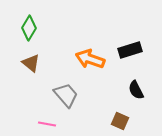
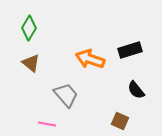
black semicircle: rotated 12 degrees counterclockwise
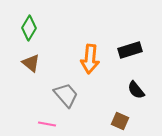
orange arrow: rotated 104 degrees counterclockwise
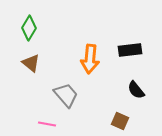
black rectangle: rotated 10 degrees clockwise
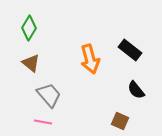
black rectangle: rotated 45 degrees clockwise
orange arrow: rotated 20 degrees counterclockwise
gray trapezoid: moved 17 px left
pink line: moved 4 px left, 2 px up
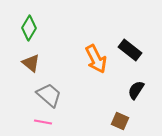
orange arrow: moved 6 px right; rotated 12 degrees counterclockwise
black semicircle: rotated 72 degrees clockwise
gray trapezoid: rotated 8 degrees counterclockwise
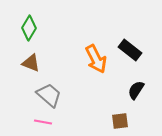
brown triangle: rotated 18 degrees counterclockwise
brown square: rotated 30 degrees counterclockwise
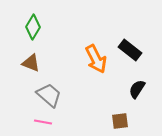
green diamond: moved 4 px right, 1 px up
black semicircle: moved 1 px right, 1 px up
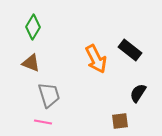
black semicircle: moved 1 px right, 4 px down
gray trapezoid: rotated 32 degrees clockwise
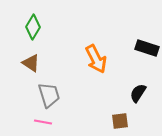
black rectangle: moved 17 px right, 2 px up; rotated 20 degrees counterclockwise
brown triangle: rotated 12 degrees clockwise
